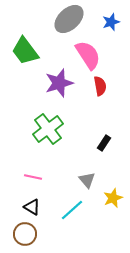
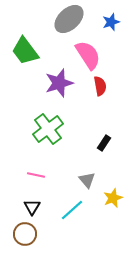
pink line: moved 3 px right, 2 px up
black triangle: rotated 30 degrees clockwise
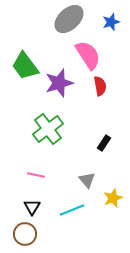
green trapezoid: moved 15 px down
cyan line: rotated 20 degrees clockwise
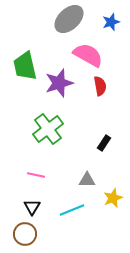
pink semicircle: rotated 28 degrees counterclockwise
green trapezoid: rotated 24 degrees clockwise
gray triangle: rotated 48 degrees counterclockwise
